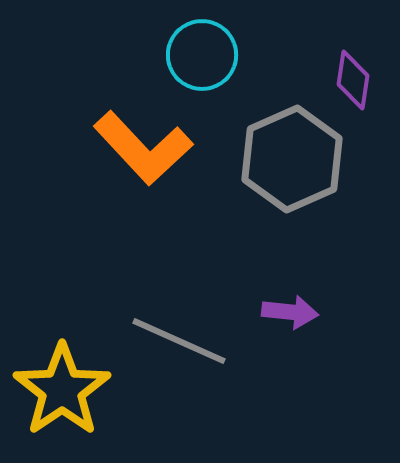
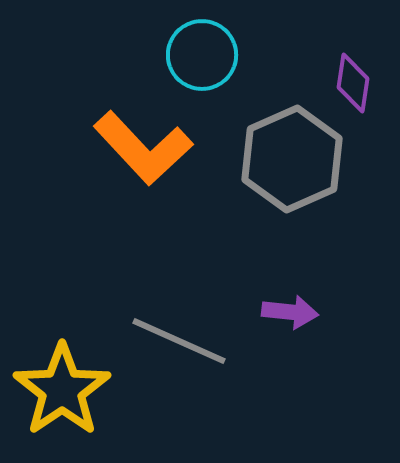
purple diamond: moved 3 px down
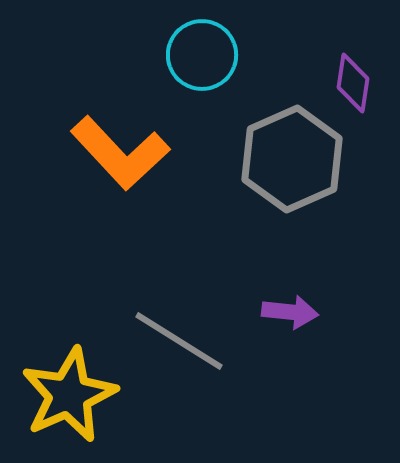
orange L-shape: moved 23 px left, 5 px down
gray line: rotated 8 degrees clockwise
yellow star: moved 7 px right, 5 px down; rotated 10 degrees clockwise
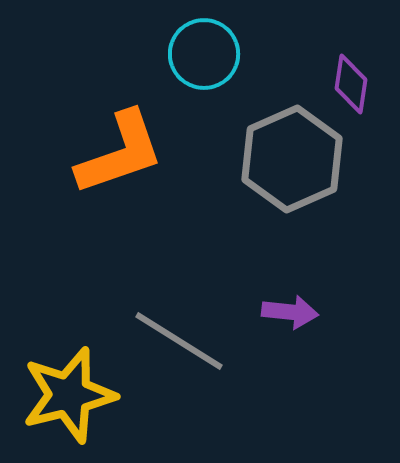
cyan circle: moved 2 px right, 1 px up
purple diamond: moved 2 px left, 1 px down
orange L-shape: rotated 66 degrees counterclockwise
yellow star: rotated 10 degrees clockwise
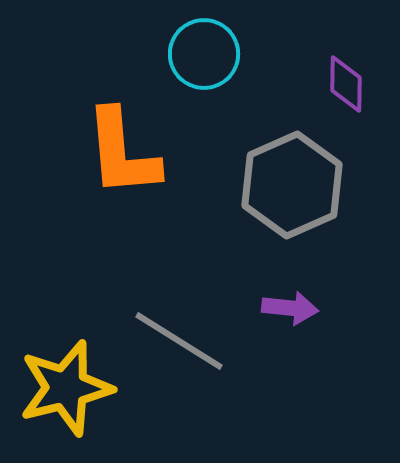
purple diamond: moved 5 px left; rotated 8 degrees counterclockwise
orange L-shape: moved 2 px right; rotated 104 degrees clockwise
gray hexagon: moved 26 px down
purple arrow: moved 4 px up
yellow star: moved 3 px left, 7 px up
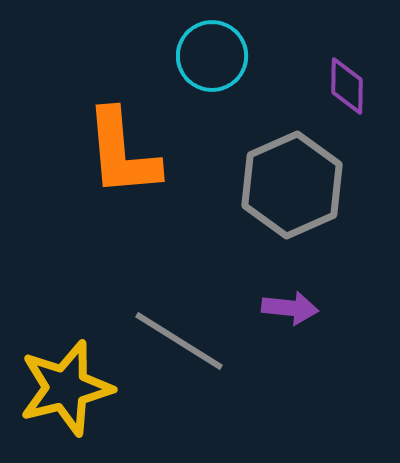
cyan circle: moved 8 px right, 2 px down
purple diamond: moved 1 px right, 2 px down
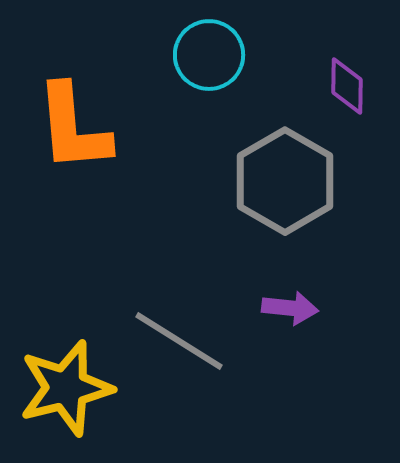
cyan circle: moved 3 px left, 1 px up
orange L-shape: moved 49 px left, 25 px up
gray hexagon: moved 7 px left, 4 px up; rotated 6 degrees counterclockwise
